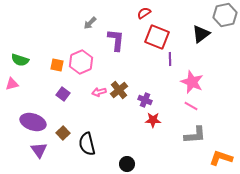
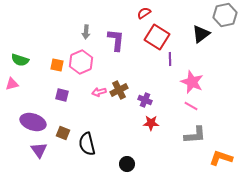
gray arrow: moved 4 px left, 9 px down; rotated 40 degrees counterclockwise
red square: rotated 10 degrees clockwise
brown cross: rotated 12 degrees clockwise
purple square: moved 1 px left, 1 px down; rotated 24 degrees counterclockwise
red star: moved 2 px left, 3 px down
brown square: rotated 24 degrees counterclockwise
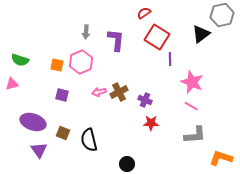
gray hexagon: moved 3 px left
brown cross: moved 2 px down
black semicircle: moved 2 px right, 4 px up
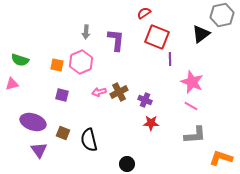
red square: rotated 10 degrees counterclockwise
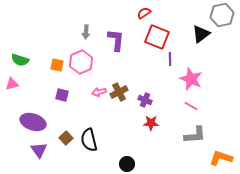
pink star: moved 1 px left, 3 px up
brown square: moved 3 px right, 5 px down; rotated 24 degrees clockwise
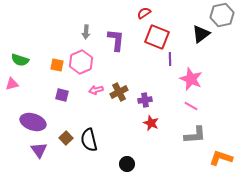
pink arrow: moved 3 px left, 2 px up
purple cross: rotated 32 degrees counterclockwise
red star: rotated 21 degrees clockwise
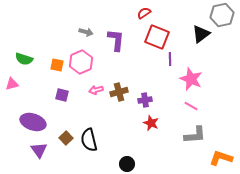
gray arrow: rotated 80 degrees counterclockwise
green semicircle: moved 4 px right, 1 px up
brown cross: rotated 12 degrees clockwise
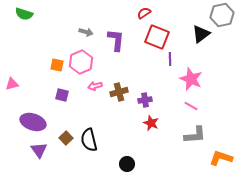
green semicircle: moved 45 px up
pink arrow: moved 1 px left, 4 px up
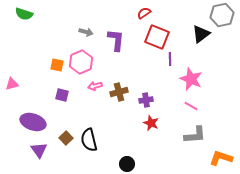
purple cross: moved 1 px right
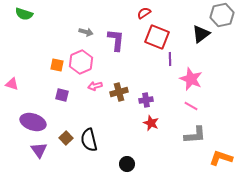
pink triangle: rotated 32 degrees clockwise
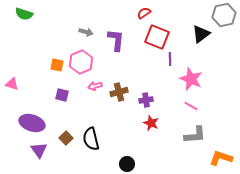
gray hexagon: moved 2 px right
purple ellipse: moved 1 px left, 1 px down
black semicircle: moved 2 px right, 1 px up
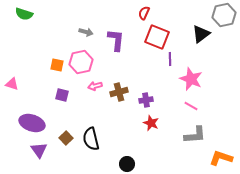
red semicircle: rotated 32 degrees counterclockwise
pink hexagon: rotated 10 degrees clockwise
